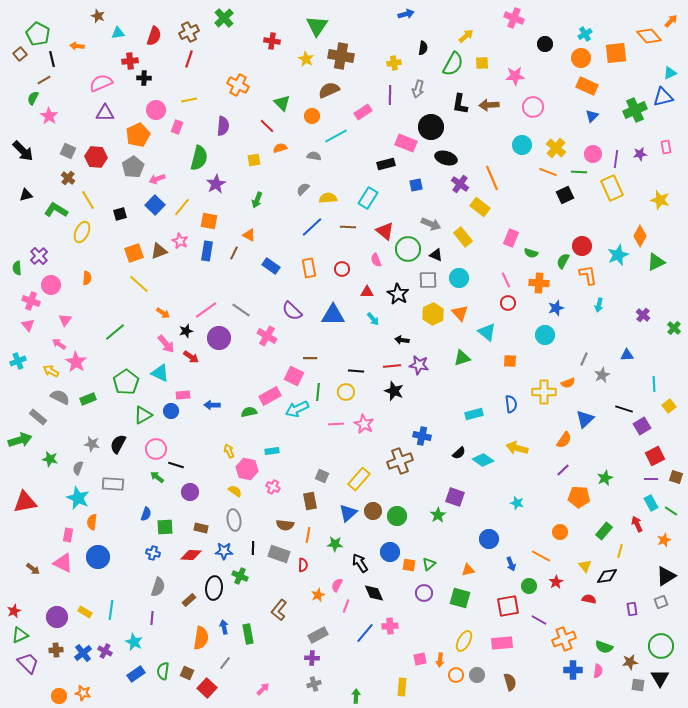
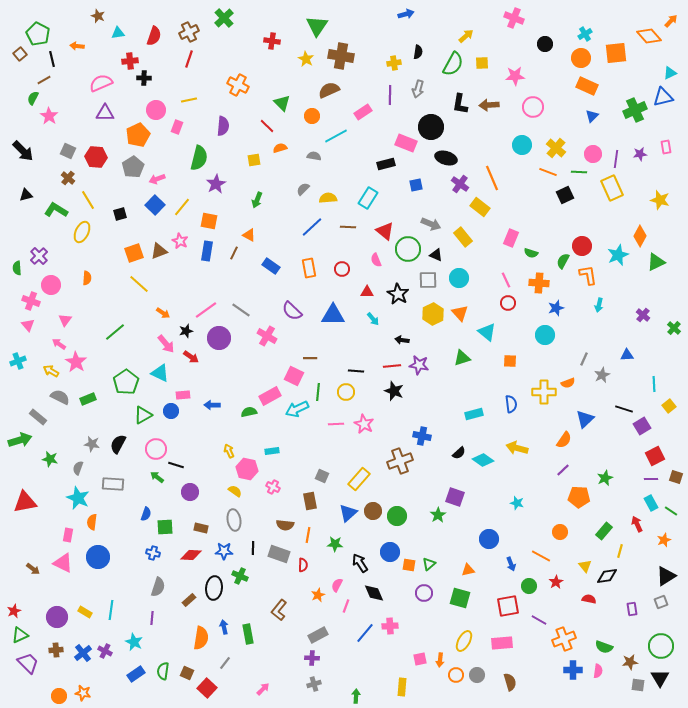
black semicircle at (423, 48): moved 5 px left, 4 px down
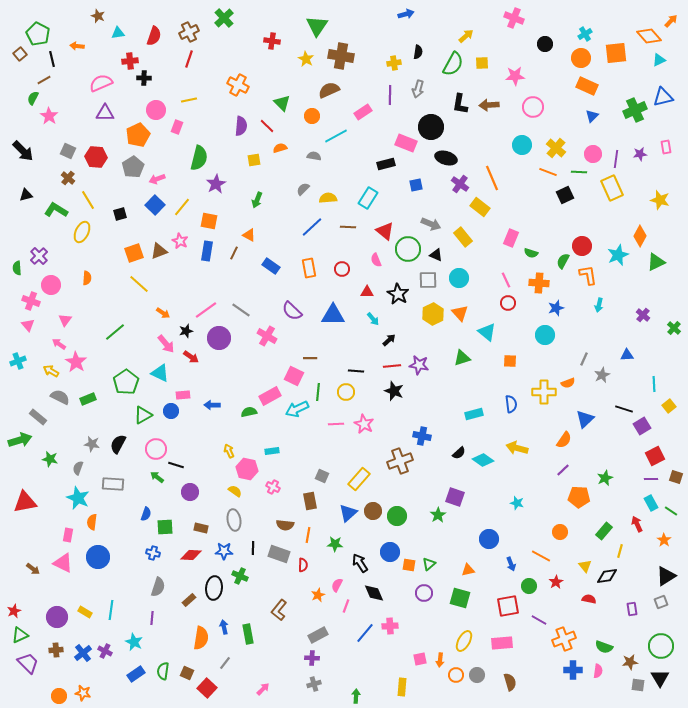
cyan triangle at (670, 73): moved 11 px left, 13 px up
purple semicircle at (223, 126): moved 18 px right
black arrow at (402, 340): moved 13 px left; rotated 128 degrees clockwise
orange star at (664, 540): rotated 16 degrees counterclockwise
